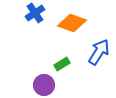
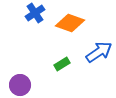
orange diamond: moved 2 px left
blue arrow: rotated 24 degrees clockwise
purple circle: moved 24 px left
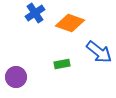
blue arrow: rotated 72 degrees clockwise
green rectangle: rotated 21 degrees clockwise
purple circle: moved 4 px left, 8 px up
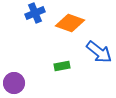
blue cross: rotated 12 degrees clockwise
green rectangle: moved 2 px down
purple circle: moved 2 px left, 6 px down
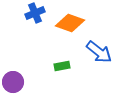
purple circle: moved 1 px left, 1 px up
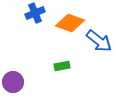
blue arrow: moved 11 px up
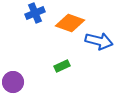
blue arrow: rotated 24 degrees counterclockwise
green rectangle: rotated 14 degrees counterclockwise
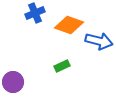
orange diamond: moved 1 px left, 2 px down
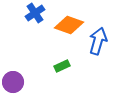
blue cross: rotated 12 degrees counterclockwise
blue arrow: moved 1 px left; rotated 88 degrees counterclockwise
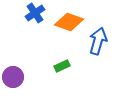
orange diamond: moved 3 px up
purple circle: moved 5 px up
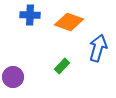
blue cross: moved 5 px left, 2 px down; rotated 36 degrees clockwise
blue arrow: moved 7 px down
green rectangle: rotated 21 degrees counterclockwise
